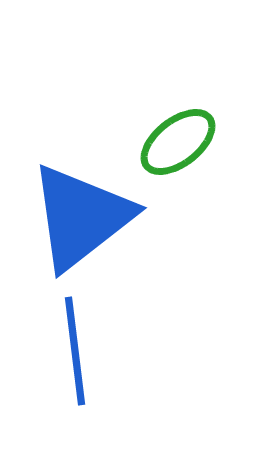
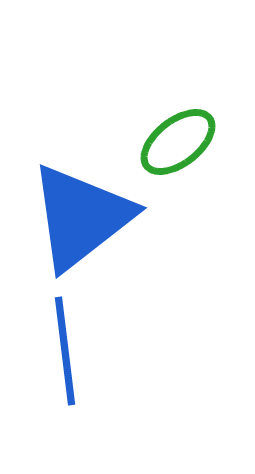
blue line: moved 10 px left
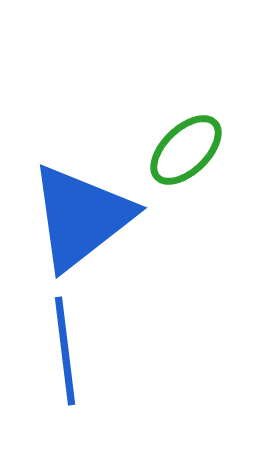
green ellipse: moved 8 px right, 8 px down; rotated 6 degrees counterclockwise
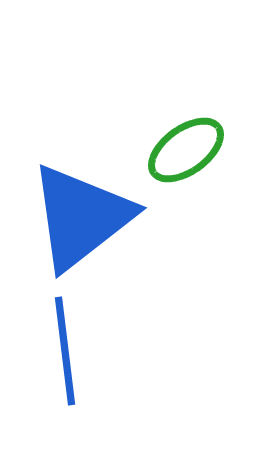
green ellipse: rotated 8 degrees clockwise
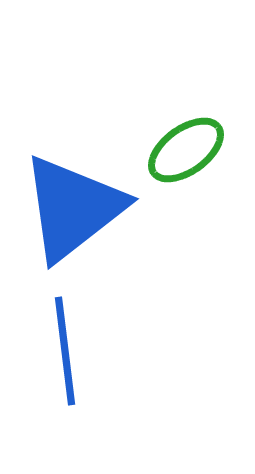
blue triangle: moved 8 px left, 9 px up
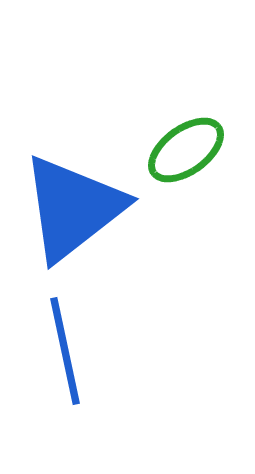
blue line: rotated 5 degrees counterclockwise
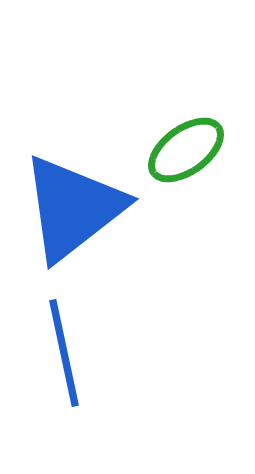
blue line: moved 1 px left, 2 px down
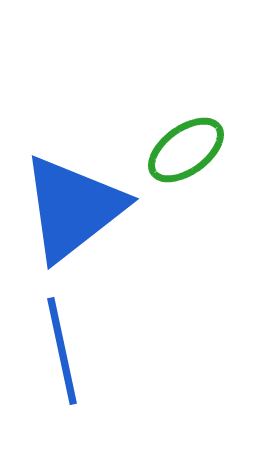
blue line: moved 2 px left, 2 px up
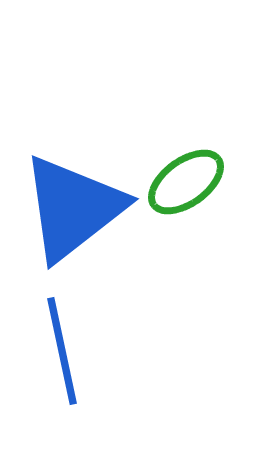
green ellipse: moved 32 px down
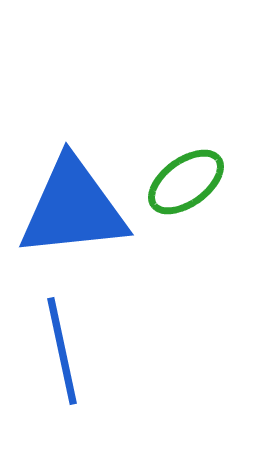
blue triangle: rotated 32 degrees clockwise
